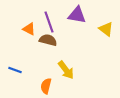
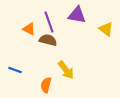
orange semicircle: moved 1 px up
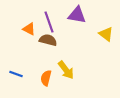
yellow triangle: moved 5 px down
blue line: moved 1 px right, 4 px down
orange semicircle: moved 7 px up
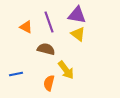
orange triangle: moved 3 px left, 2 px up
yellow triangle: moved 28 px left
brown semicircle: moved 2 px left, 9 px down
blue line: rotated 32 degrees counterclockwise
orange semicircle: moved 3 px right, 5 px down
